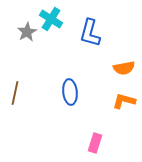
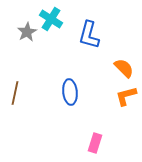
blue L-shape: moved 1 px left, 2 px down
orange semicircle: rotated 125 degrees counterclockwise
orange L-shape: moved 2 px right, 5 px up; rotated 30 degrees counterclockwise
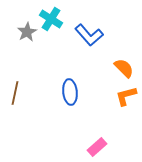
blue L-shape: rotated 56 degrees counterclockwise
pink rectangle: moved 2 px right, 4 px down; rotated 30 degrees clockwise
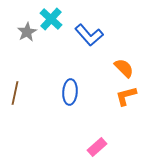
cyan cross: rotated 10 degrees clockwise
blue ellipse: rotated 10 degrees clockwise
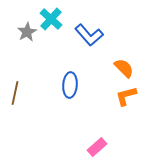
blue ellipse: moved 7 px up
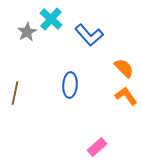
orange L-shape: rotated 70 degrees clockwise
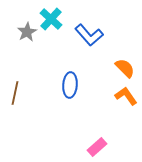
orange semicircle: moved 1 px right
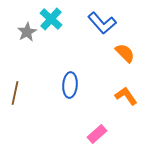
blue L-shape: moved 13 px right, 12 px up
orange semicircle: moved 15 px up
pink rectangle: moved 13 px up
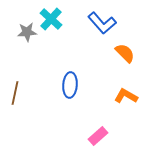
gray star: rotated 24 degrees clockwise
orange L-shape: rotated 25 degrees counterclockwise
pink rectangle: moved 1 px right, 2 px down
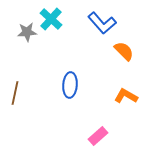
orange semicircle: moved 1 px left, 2 px up
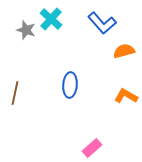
gray star: moved 1 px left, 2 px up; rotated 24 degrees clockwise
orange semicircle: rotated 60 degrees counterclockwise
pink rectangle: moved 6 px left, 12 px down
